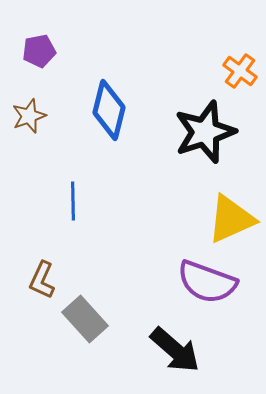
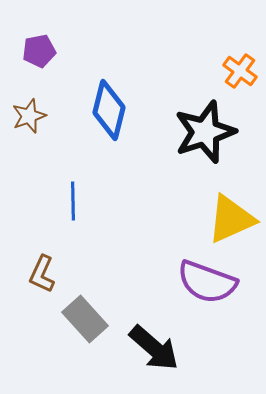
brown L-shape: moved 6 px up
black arrow: moved 21 px left, 2 px up
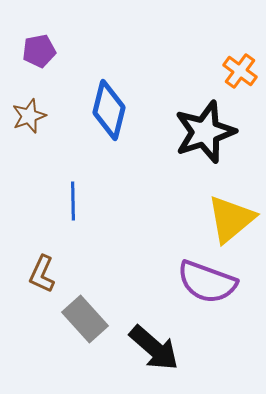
yellow triangle: rotated 16 degrees counterclockwise
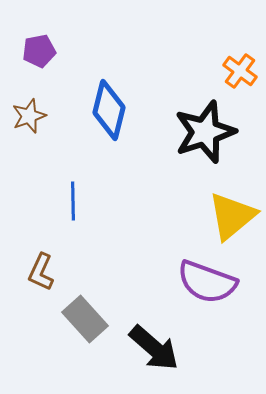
yellow triangle: moved 1 px right, 3 px up
brown L-shape: moved 1 px left, 2 px up
